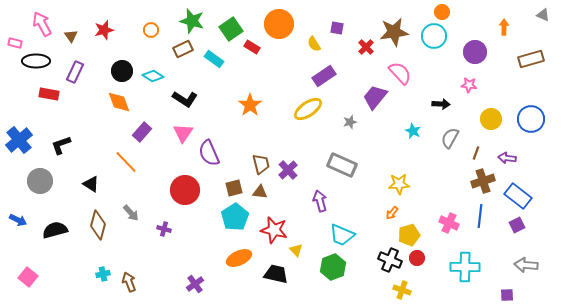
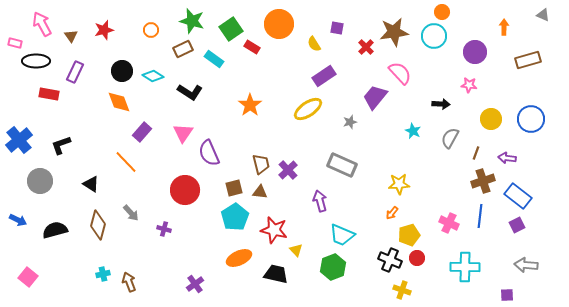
brown rectangle at (531, 59): moved 3 px left, 1 px down
black L-shape at (185, 99): moved 5 px right, 7 px up
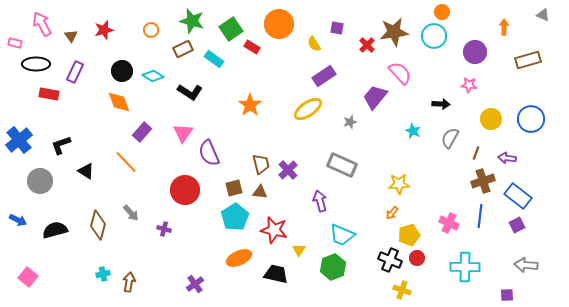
red cross at (366, 47): moved 1 px right, 2 px up
black ellipse at (36, 61): moved 3 px down
black triangle at (91, 184): moved 5 px left, 13 px up
yellow triangle at (296, 250): moved 3 px right; rotated 16 degrees clockwise
brown arrow at (129, 282): rotated 30 degrees clockwise
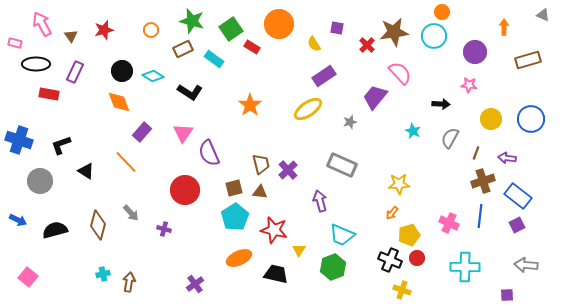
blue cross at (19, 140): rotated 32 degrees counterclockwise
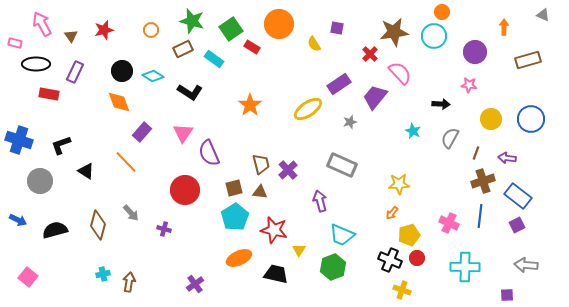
red cross at (367, 45): moved 3 px right, 9 px down
purple rectangle at (324, 76): moved 15 px right, 8 px down
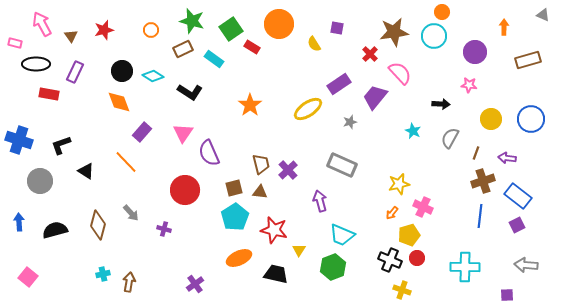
yellow star at (399, 184): rotated 10 degrees counterclockwise
blue arrow at (18, 220): moved 1 px right, 2 px down; rotated 120 degrees counterclockwise
pink cross at (449, 223): moved 26 px left, 16 px up
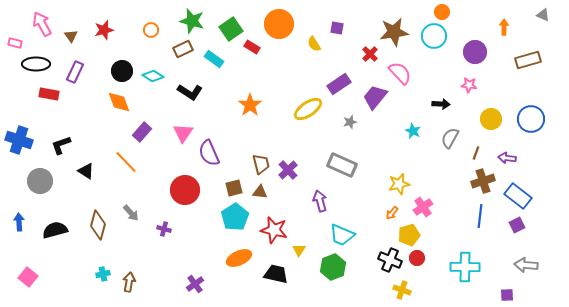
pink cross at (423, 207): rotated 30 degrees clockwise
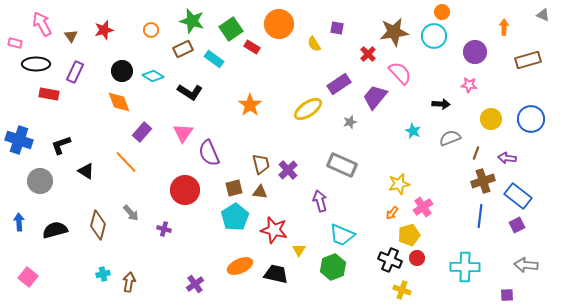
red cross at (370, 54): moved 2 px left
gray semicircle at (450, 138): rotated 40 degrees clockwise
orange ellipse at (239, 258): moved 1 px right, 8 px down
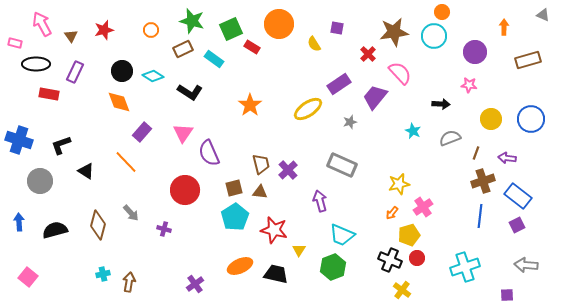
green square at (231, 29): rotated 10 degrees clockwise
cyan cross at (465, 267): rotated 20 degrees counterclockwise
yellow cross at (402, 290): rotated 18 degrees clockwise
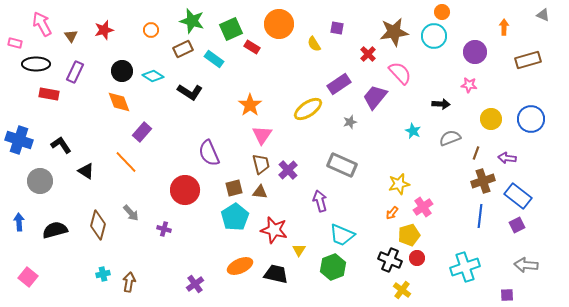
pink triangle at (183, 133): moved 79 px right, 2 px down
black L-shape at (61, 145): rotated 75 degrees clockwise
